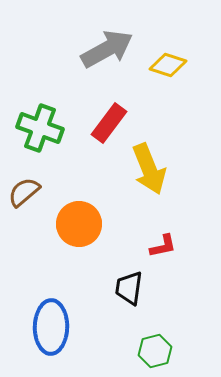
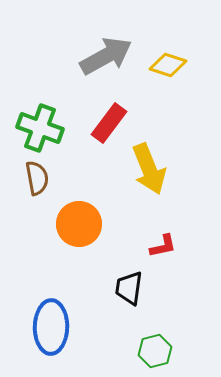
gray arrow: moved 1 px left, 7 px down
brown semicircle: moved 13 px right, 14 px up; rotated 120 degrees clockwise
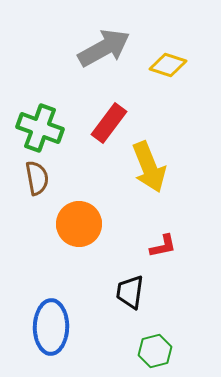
gray arrow: moved 2 px left, 8 px up
yellow arrow: moved 2 px up
black trapezoid: moved 1 px right, 4 px down
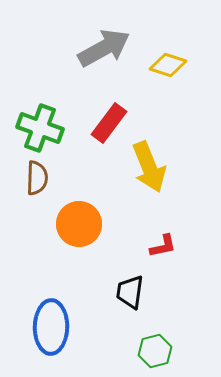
brown semicircle: rotated 12 degrees clockwise
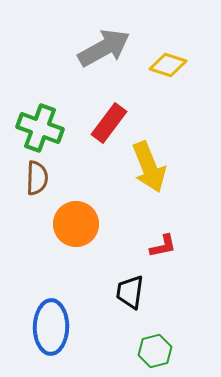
orange circle: moved 3 px left
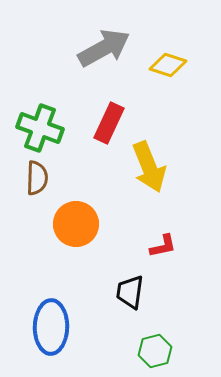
red rectangle: rotated 12 degrees counterclockwise
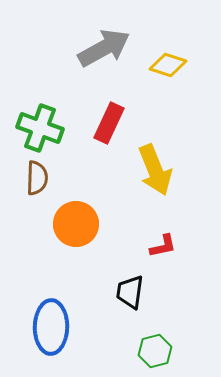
yellow arrow: moved 6 px right, 3 px down
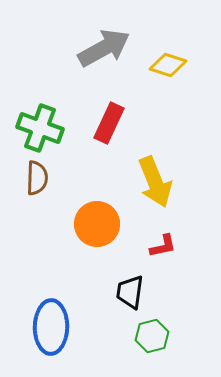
yellow arrow: moved 12 px down
orange circle: moved 21 px right
green hexagon: moved 3 px left, 15 px up
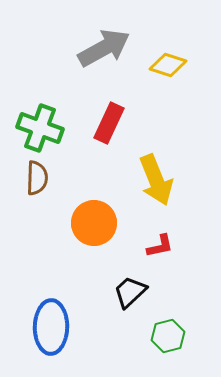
yellow arrow: moved 1 px right, 2 px up
orange circle: moved 3 px left, 1 px up
red L-shape: moved 3 px left
black trapezoid: rotated 39 degrees clockwise
green hexagon: moved 16 px right
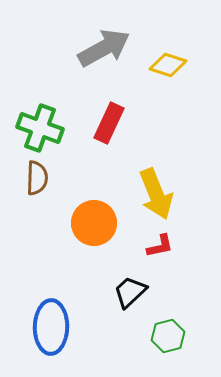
yellow arrow: moved 14 px down
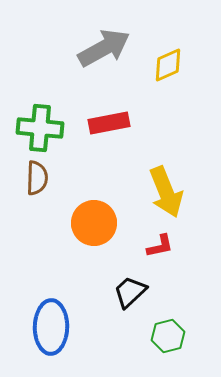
yellow diamond: rotated 42 degrees counterclockwise
red rectangle: rotated 54 degrees clockwise
green cross: rotated 15 degrees counterclockwise
yellow arrow: moved 10 px right, 2 px up
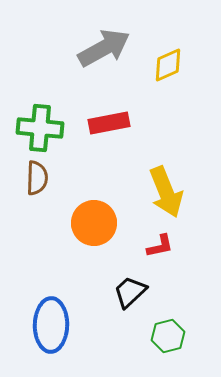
blue ellipse: moved 2 px up
